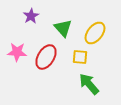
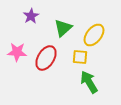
green triangle: rotated 30 degrees clockwise
yellow ellipse: moved 1 px left, 2 px down
red ellipse: moved 1 px down
green arrow: moved 2 px up; rotated 10 degrees clockwise
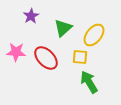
pink star: moved 1 px left
red ellipse: rotated 75 degrees counterclockwise
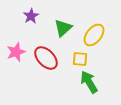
pink star: rotated 24 degrees counterclockwise
yellow square: moved 2 px down
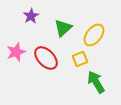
yellow square: rotated 28 degrees counterclockwise
green arrow: moved 7 px right
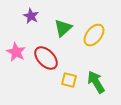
purple star: rotated 14 degrees counterclockwise
pink star: rotated 24 degrees counterclockwise
yellow square: moved 11 px left, 21 px down; rotated 35 degrees clockwise
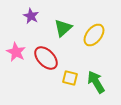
yellow square: moved 1 px right, 2 px up
